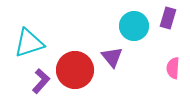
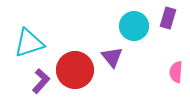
pink semicircle: moved 3 px right, 4 px down
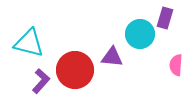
purple rectangle: moved 3 px left
cyan circle: moved 6 px right, 8 px down
cyan triangle: rotated 32 degrees clockwise
purple triangle: rotated 45 degrees counterclockwise
pink semicircle: moved 7 px up
